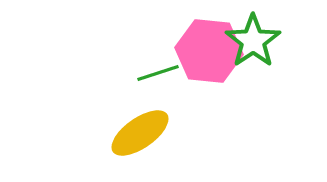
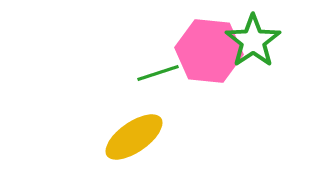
yellow ellipse: moved 6 px left, 4 px down
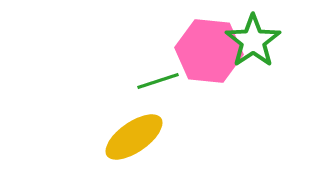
green line: moved 8 px down
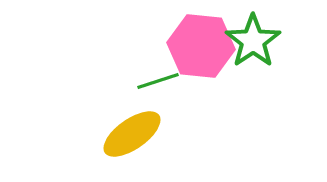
pink hexagon: moved 8 px left, 5 px up
yellow ellipse: moved 2 px left, 3 px up
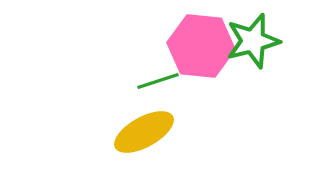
green star: rotated 20 degrees clockwise
yellow ellipse: moved 12 px right, 2 px up; rotated 6 degrees clockwise
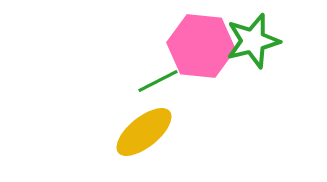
green line: rotated 9 degrees counterclockwise
yellow ellipse: rotated 10 degrees counterclockwise
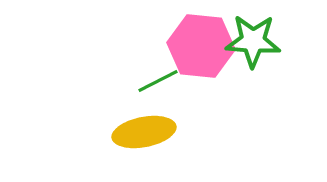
green star: rotated 18 degrees clockwise
yellow ellipse: rotated 28 degrees clockwise
